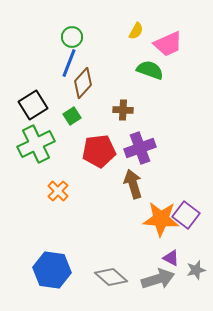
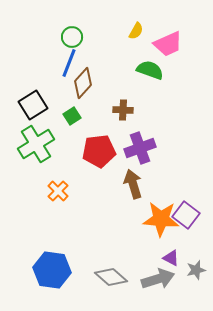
green cross: rotated 6 degrees counterclockwise
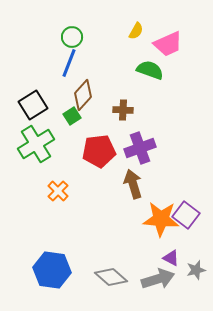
brown diamond: moved 12 px down
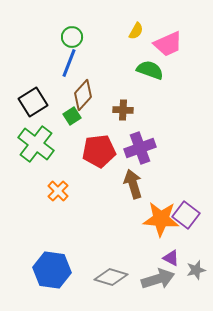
black square: moved 3 px up
green cross: rotated 21 degrees counterclockwise
gray diamond: rotated 24 degrees counterclockwise
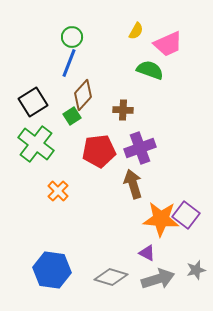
purple triangle: moved 24 px left, 5 px up
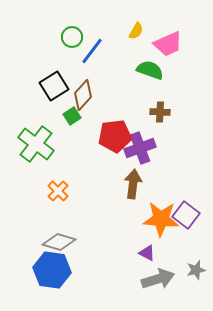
blue line: moved 23 px right, 12 px up; rotated 16 degrees clockwise
black square: moved 21 px right, 16 px up
brown cross: moved 37 px right, 2 px down
red pentagon: moved 16 px right, 15 px up
brown arrow: rotated 24 degrees clockwise
gray diamond: moved 52 px left, 35 px up
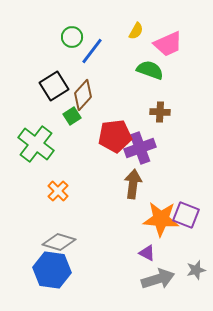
purple square: rotated 16 degrees counterclockwise
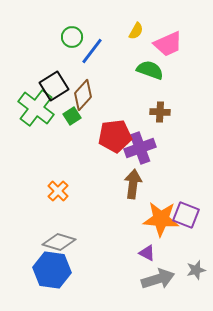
green cross: moved 36 px up
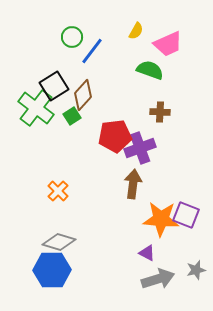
blue hexagon: rotated 9 degrees counterclockwise
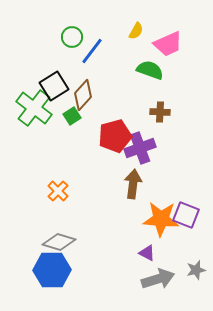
green cross: moved 2 px left
red pentagon: rotated 8 degrees counterclockwise
